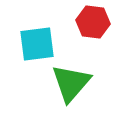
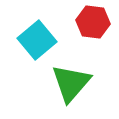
cyan square: moved 4 px up; rotated 33 degrees counterclockwise
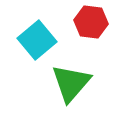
red hexagon: moved 2 px left
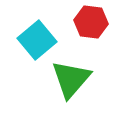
green triangle: moved 4 px up
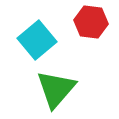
green triangle: moved 15 px left, 10 px down
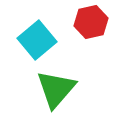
red hexagon: rotated 20 degrees counterclockwise
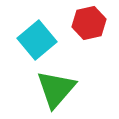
red hexagon: moved 2 px left, 1 px down
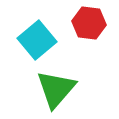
red hexagon: rotated 20 degrees clockwise
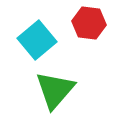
green triangle: moved 1 px left, 1 px down
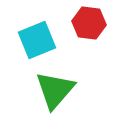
cyan square: rotated 18 degrees clockwise
